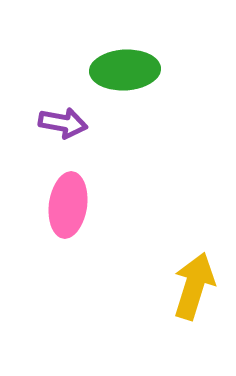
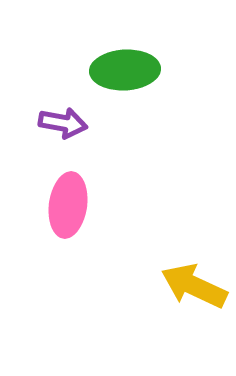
yellow arrow: rotated 82 degrees counterclockwise
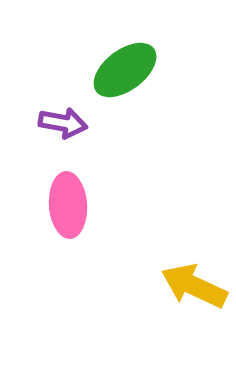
green ellipse: rotated 34 degrees counterclockwise
pink ellipse: rotated 12 degrees counterclockwise
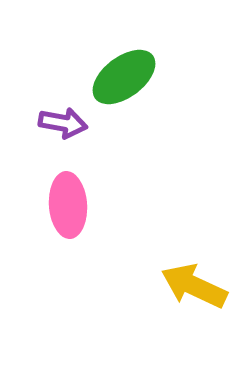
green ellipse: moved 1 px left, 7 px down
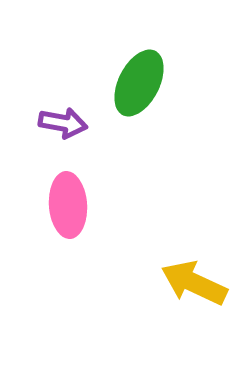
green ellipse: moved 15 px right, 6 px down; rotated 26 degrees counterclockwise
yellow arrow: moved 3 px up
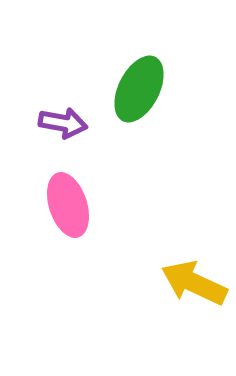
green ellipse: moved 6 px down
pink ellipse: rotated 14 degrees counterclockwise
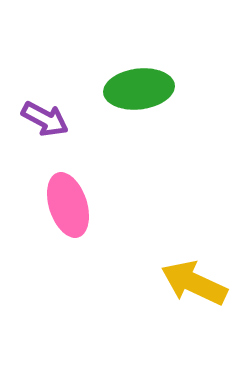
green ellipse: rotated 56 degrees clockwise
purple arrow: moved 18 px left, 4 px up; rotated 18 degrees clockwise
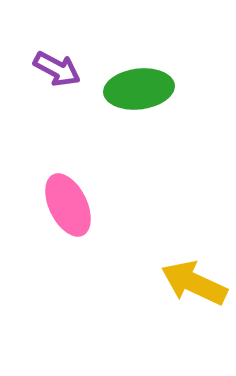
purple arrow: moved 12 px right, 50 px up
pink ellipse: rotated 8 degrees counterclockwise
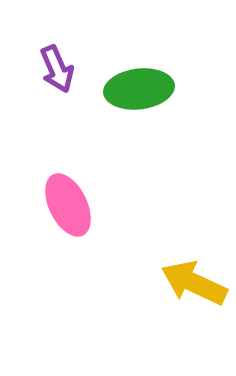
purple arrow: rotated 39 degrees clockwise
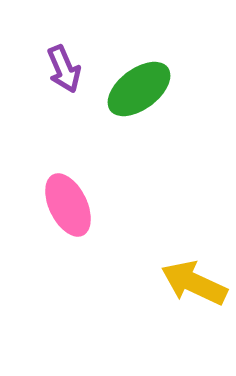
purple arrow: moved 7 px right
green ellipse: rotated 30 degrees counterclockwise
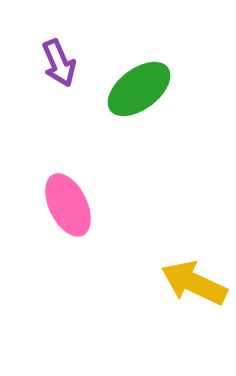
purple arrow: moved 5 px left, 6 px up
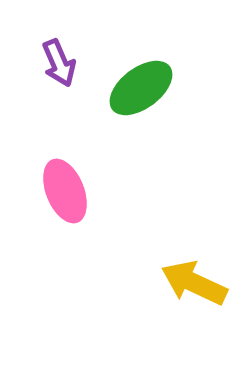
green ellipse: moved 2 px right, 1 px up
pink ellipse: moved 3 px left, 14 px up; rotated 4 degrees clockwise
